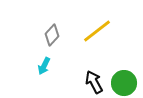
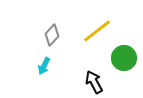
green circle: moved 25 px up
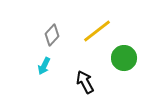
black arrow: moved 9 px left
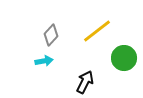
gray diamond: moved 1 px left
cyan arrow: moved 5 px up; rotated 126 degrees counterclockwise
black arrow: rotated 55 degrees clockwise
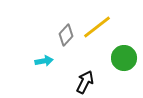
yellow line: moved 4 px up
gray diamond: moved 15 px right
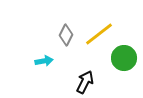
yellow line: moved 2 px right, 7 px down
gray diamond: rotated 15 degrees counterclockwise
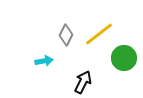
black arrow: moved 2 px left
